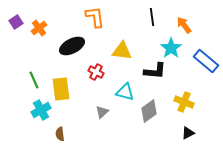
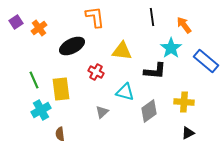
yellow cross: rotated 18 degrees counterclockwise
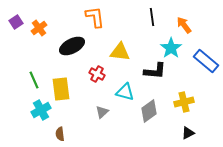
yellow triangle: moved 2 px left, 1 px down
red cross: moved 1 px right, 2 px down
yellow cross: rotated 18 degrees counterclockwise
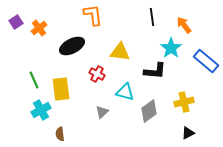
orange L-shape: moved 2 px left, 2 px up
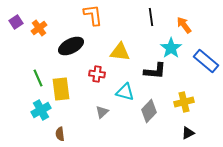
black line: moved 1 px left
black ellipse: moved 1 px left
red cross: rotated 21 degrees counterclockwise
green line: moved 4 px right, 2 px up
gray diamond: rotated 10 degrees counterclockwise
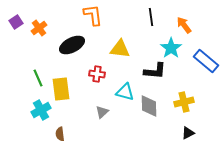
black ellipse: moved 1 px right, 1 px up
yellow triangle: moved 3 px up
gray diamond: moved 5 px up; rotated 45 degrees counterclockwise
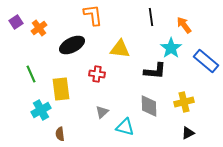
green line: moved 7 px left, 4 px up
cyan triangle: moved 35 px down
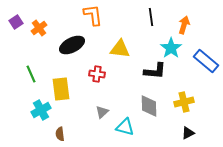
orange arrow: rotated 54 degrees clockwise
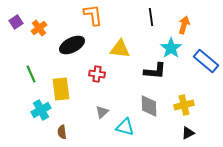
yellow cross: moved 3 px down
brown semicircle: moved 2 px right, 2 px up
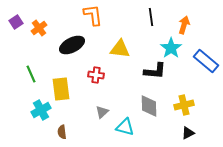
red cross: moved 1 px left, 1 px down
